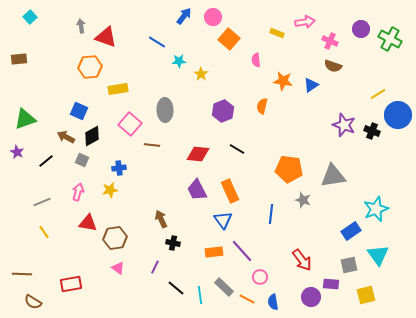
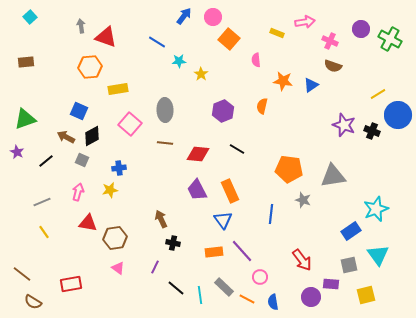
brown rectangle at (19, 59): moved 7 px right, 3 px down
brown line at (152, 145): moved 13 px right, 2 px up
brown line at (22, 274): rotated 36 degrees clockwise
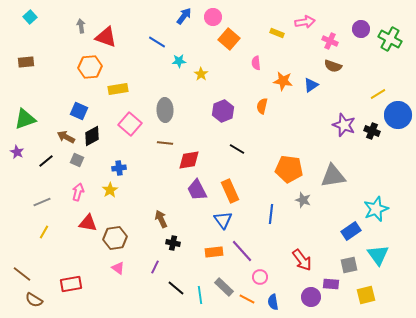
pink semicircle at (256, 60): moved 3 px down
red diamond at (198, 154): moved 9 px left, 6 px down; rotated 15 degrees counterclockwise
gray square at (82, 160): moved 5 px left
yellow star at (110, 190): rotated 21 degrees counterclockwise
yellow line at (44, 232): rotated 64 degrees clockwise
brown semicircle at (33, 302): moved 1 px right, 2 px up
